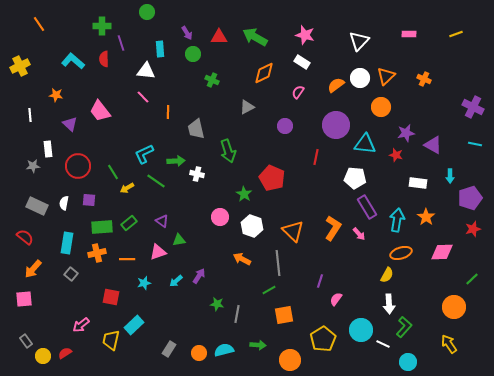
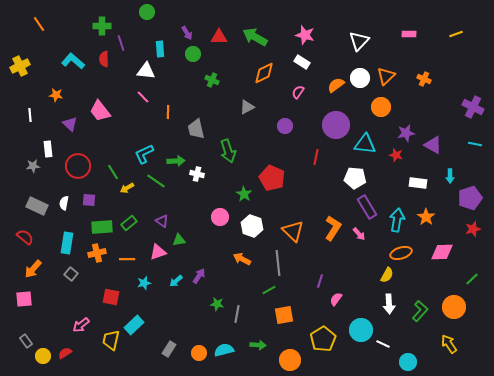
green L-shape at (404, 327): moved 16 px right, 16 px up
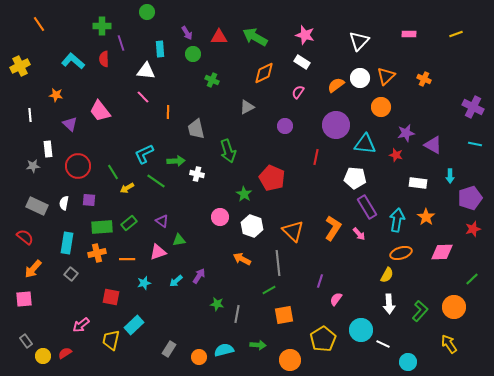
orange circle at (199, 353): moved 4 px down
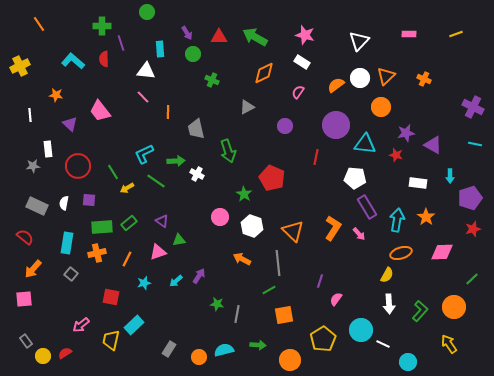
white cross at (197, 174): rotated 16 degrees clockwise
orange line at (127, 259): rotated 63 degrees counterclockwise
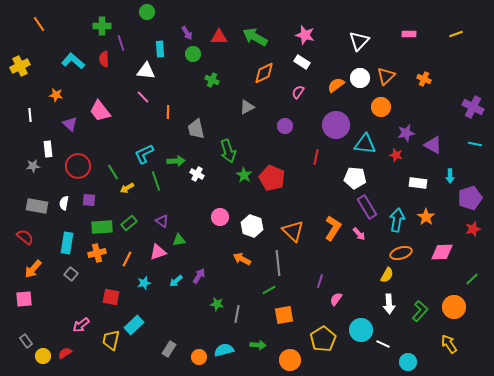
green line at (156, 181): rotated 36 degrees clockwise
green star at (244, 194): moved 19 px up
gray rectangle at (37, 206): rotated 15 degrees counterclockwise
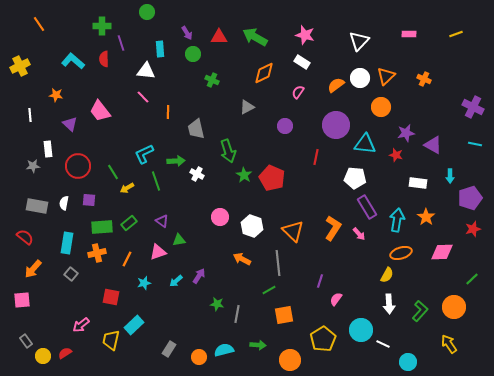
pink square at (24, 299): moved 2 px left, 1 px down
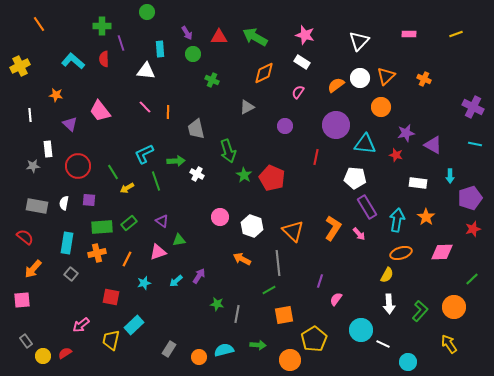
pink line at (143, 97): moved 2 px right, 10 px down
yellow pentagon at (323, 339): moved 9 px left
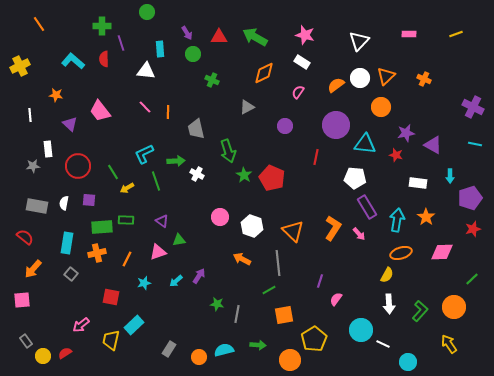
green rectangle at (129, 223): moved 3 px left, 3 px up; rotated 42 degrees clockwise
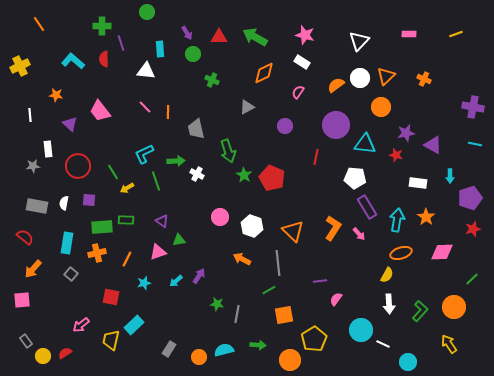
purple cross at (473, 107): rotated 15 degrees counterclockwise
purple line at (320, 281): rotated 64 degrees clockwise
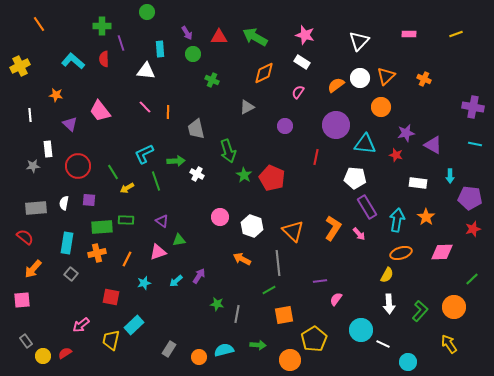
purple pentagon at (470, 198): rotated 25 degrees clockwise
gray rectangle at (37, 206): moved 1 px left, 2 px down; rotated 15 degrees counterclockwise
